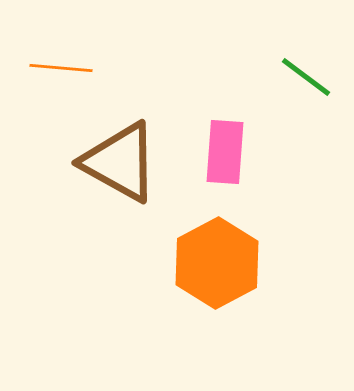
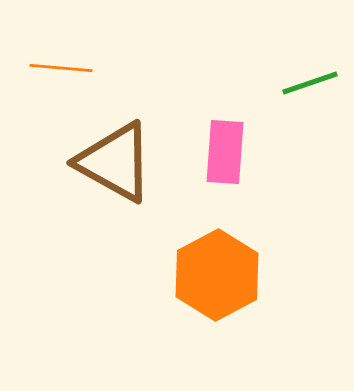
green line: moved 4 px right, 6 px down; rotated 56 degrees counterclockwise
brown triangle: moved 5 px left
orange hexagon: moved 12 px down
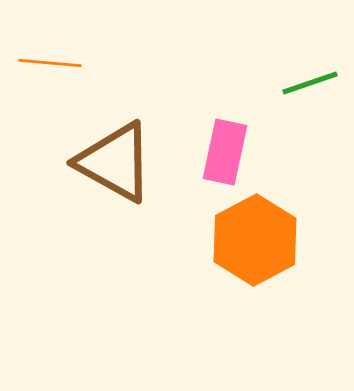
orange line: moved 11 px left, 5 px up
pink rectangle: rotated 8 degrees clockwise
orange hexagon: moved 38 px right, 35 px up
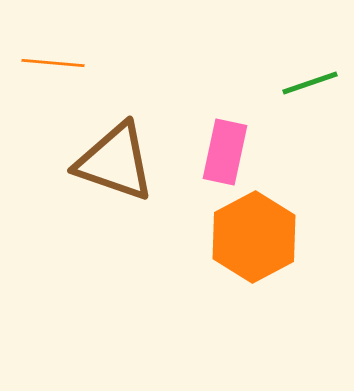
orange line: moved 3 px right
brown triangle: rotated 10 degrees counterclockwise
orange hexagon: moved 1 px left, 3 px up
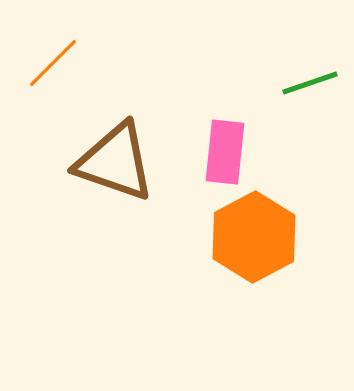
orange line: rotated 50 degrees counterclockwise
pink rectangle: rotated 6 degrees counterclockwise
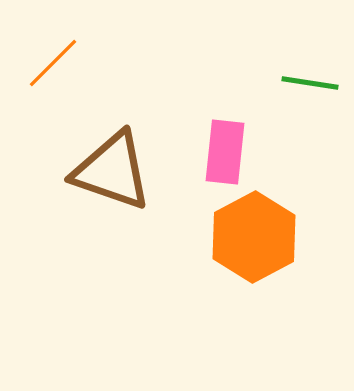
green line: rotated 28 degrees clockwise
brown triangle: moved 3 px left, 9 px down
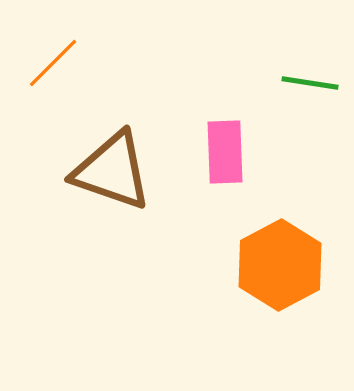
pink rectangle: rotated 8 degrees counterclockwise
orange hexagon: moved 26 px right, 28 px down
